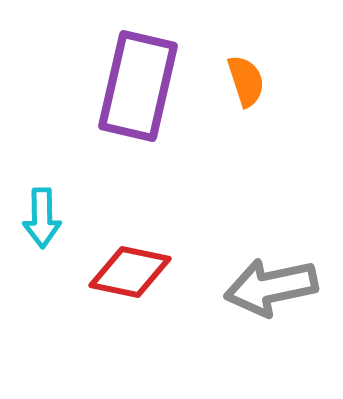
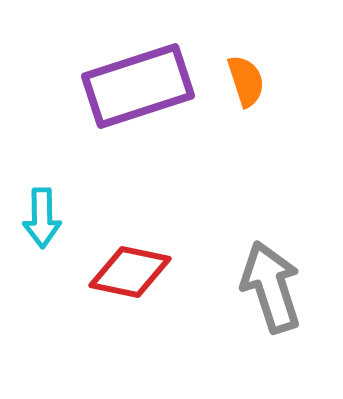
purple rectangle: rotated 59 degrees clockwise
gray arrow: rotated 84 degrees clockwise
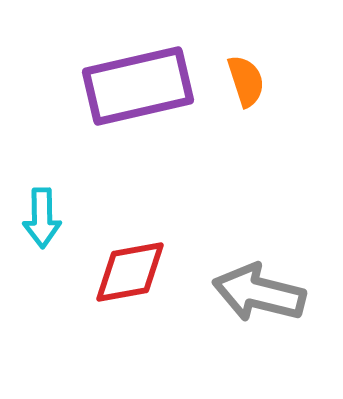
purple rectangle: rotated 5 degrees clockwise
red diamond: rotated 22 degrees counterclockwise
gray arrow: moved 12 px left, 6 px down; rotated 58 degrees counterclockwise
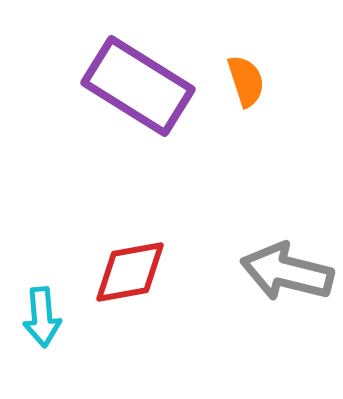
purple rectangle: rotated 45 degrees clockwise
cyan arrow: moved 99 px down; rotated 4 degrees counterclockwise
gray arrow: moved 28 px right, 21 px up
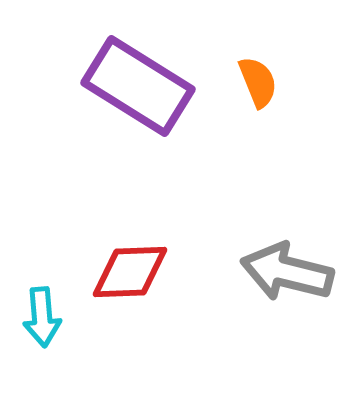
orange semicircle: moved 12 px right, 1 px down; rotated 4 degrees counterclockwise
red diamond: rotated 8 degrees clockwise
